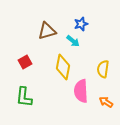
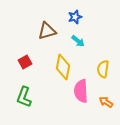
blue star: moved 6 px left, 7 px up
cyan arrow: moved 5 px right
green L-shape: rotated 15 degrees clockwise
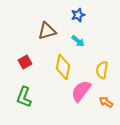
blue star: moved 3 px right, 2 px up
yellow semicircle: moved 1 px left, 1 px down
pink semicircle: rotated 40 degrees clockwise
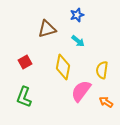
blue star: moved 1 px left
brown triangle: moved 2 px up
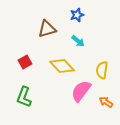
yellow diamond: moved 1 px left, 1 px up; rotated 55 degrees counterclockwise
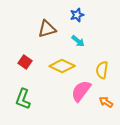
red square: rotated 24 degrees counterclockwise
yellow diamond: rotated 20 degrees counterclockwise
green L-shape: moved 1 px left, 2 px down
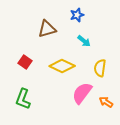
cyan arrow: moved 6 px right
yellow semicircle: moved 2 px left, 2 px up
pink semicircle: moved 1 px right, 2 px down
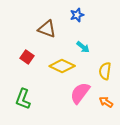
brown triangle: rotated 36 degrees clockwise
cyan arrow: moved 1 px left, 6 px down
red square: moved 2 px right, 5 px up
yellow semicircle: moved 5 px right, 3 px down
pink semicircle: moved 2 px left
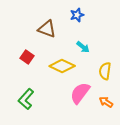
green L-shape: moved 3 px right; rotated 20 degrees clockwise
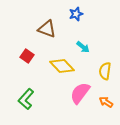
blue star: moved 1 px left, 1 px up
red square: moved 1 px up
yellow diamond: rotated 20 degrees clockwise
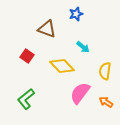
green L-shape: rotated 10 degrees clockwise
